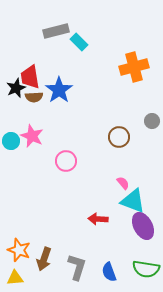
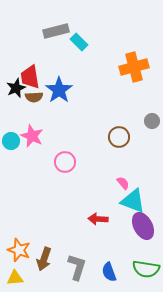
pink circle: moved 1 px left, 1 px down
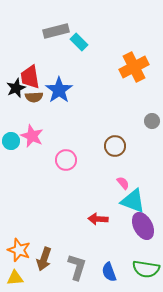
orange cross: rotated 12 degrees counterclockwise
brown circle: moved 4 px left, 9 px down
pink circle: moved 1 px right, 2 px up
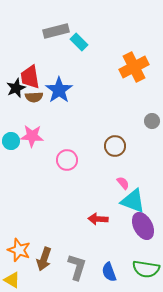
pink star: rotated 20 degrees counterclockwise
pink circle: moved 1 px right
yellow triangle: moved 3 px left, 2 px down; rotated 36 degrees clockwise
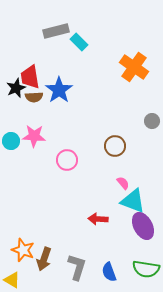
orange cross: rotated 28 degrees counterclockwise
pink star: moved 2 px right
orange star: moved 4 px right
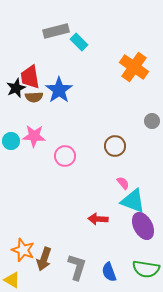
pink circle: moved 2 px left, 4 px up
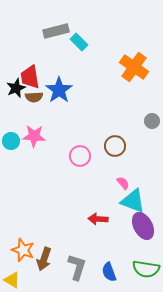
pink circle: moved 15 px right
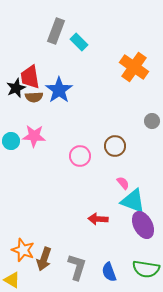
gray rectangle: rotated 55 degrees counterclockwise
purple ellipse: moved 1 px up
